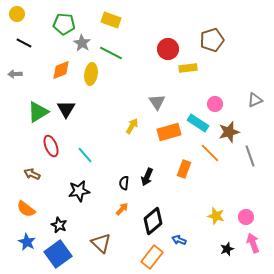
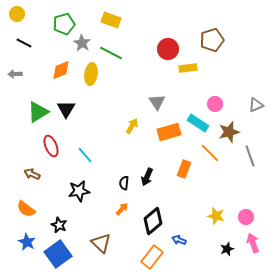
green pentagon at (64, 24): rotated 20 degrees counterclockwise
gray triangle at (255, 100): moved 1 px right, 5 px down
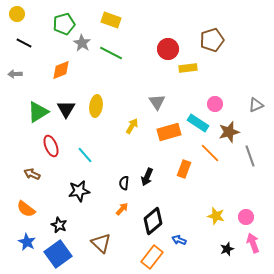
yellow ellipse at (91, 74): moved 5 px right, 32 px down
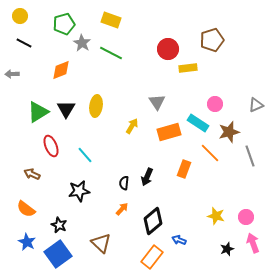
yellow circle at (17, 14): moved 3 px right, 2 px down
gray arrow at (15, 74): moved 3 px left
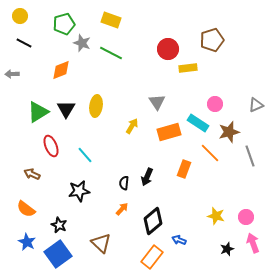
gray star at (82, 43): rotated 12 degrees counterclockwise
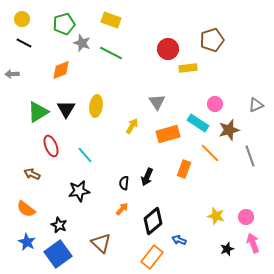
yellow circle at (20, 16): moved 2 px right, 3 px down
orange rectangle at (169, 132): moved 1 px left, 2 px down
brown star at (229, 132): moved 2 px up
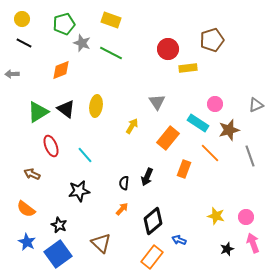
black triangle at (66, 109): rotated 24 degrees counterclockwise
orange rectangle at (168, 134): moved 4 px down; rotated 35 degrees counterclockwise
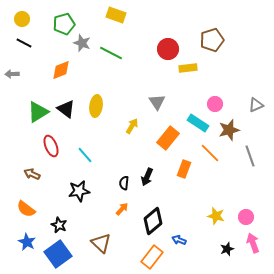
yellow rectangle at (111, 20): moved 5 px right, 5 px up
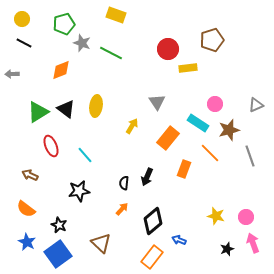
brown arrow at (32, 174): moved 2 px left, 1 px down
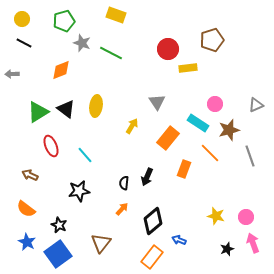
green pentagon at (64, 24): moved 3 px up
brown triangle at (101, 243): rotated 25 degrees clockwise
